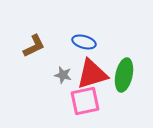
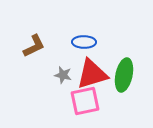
blue ellipse: rotated 15 degrees counterclockwise
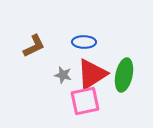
red triangle: rotated 16 degrees counterclockwise
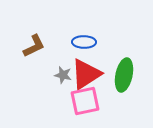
red triangle: moved 6 px left
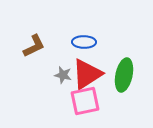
red triangle: moved 1 px right
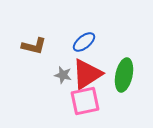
blue ellipse: rotated 40 degrees counterclockwise
brown L-shape: rotated 40 degrees clockwise
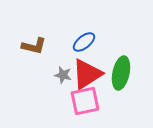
green ellipse: moved 3 px left, 2 px up
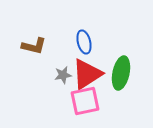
blue ellipse: rotated 65 degrees counterclockwise
gray star: rotated 24 degrees counterclockwise
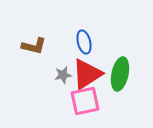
green ellipse: moved 1 px left, 1 px down
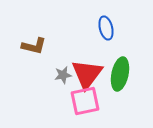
blue ellipse: moved 22 px right, 14 px up
red triangle: rotated 20 degrees counterclockwise
